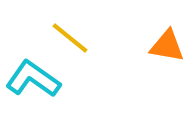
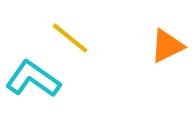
orange triangle: rotated 36 degrees counterclockwise
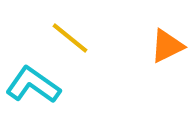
cyan L-shape: moved 6 px down
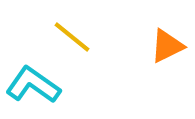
yellow line: moved 2 px right, 1 px up
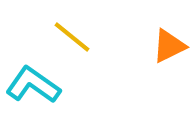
orange triangle: moved 2 px right
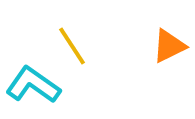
yellow line: moved 9 px down; rotated 18 degrees clockwise
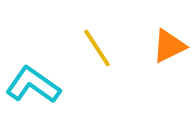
yellow line: moved 25 px right, 2 px down
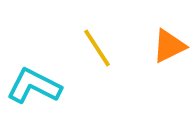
cyan L-shape: moved 1 px right, 1 px down; rotated 8 degrees counterclockwise
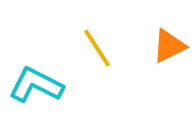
cyan L-shape: moved 2 px right, 1 px up
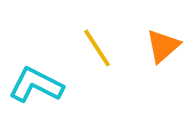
orange triangle: moved 6 px left; rotated 15 degrees counterclockwise
